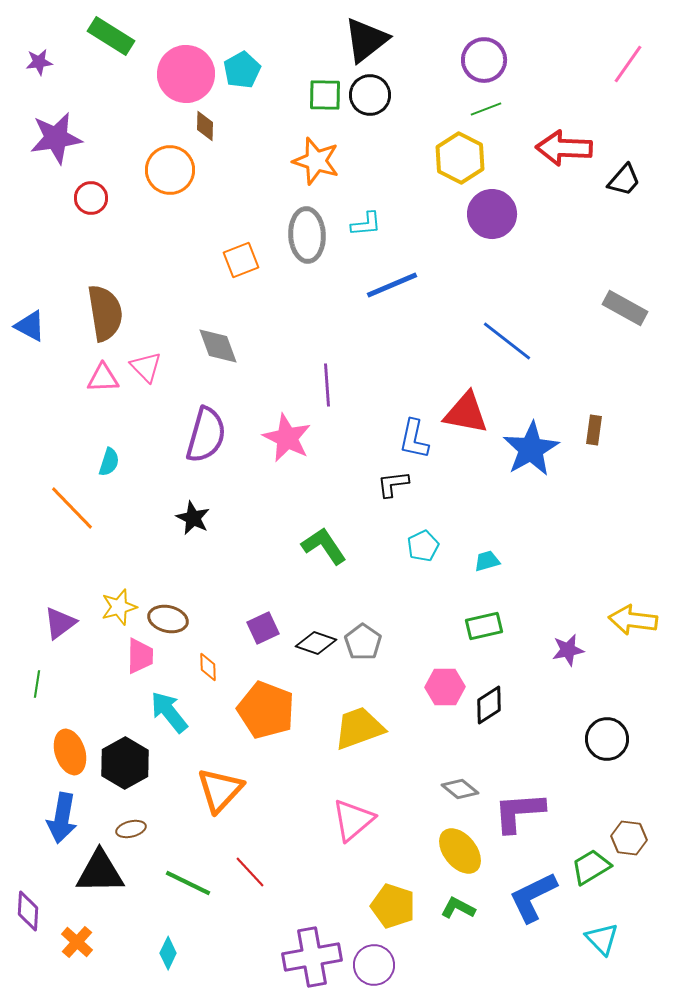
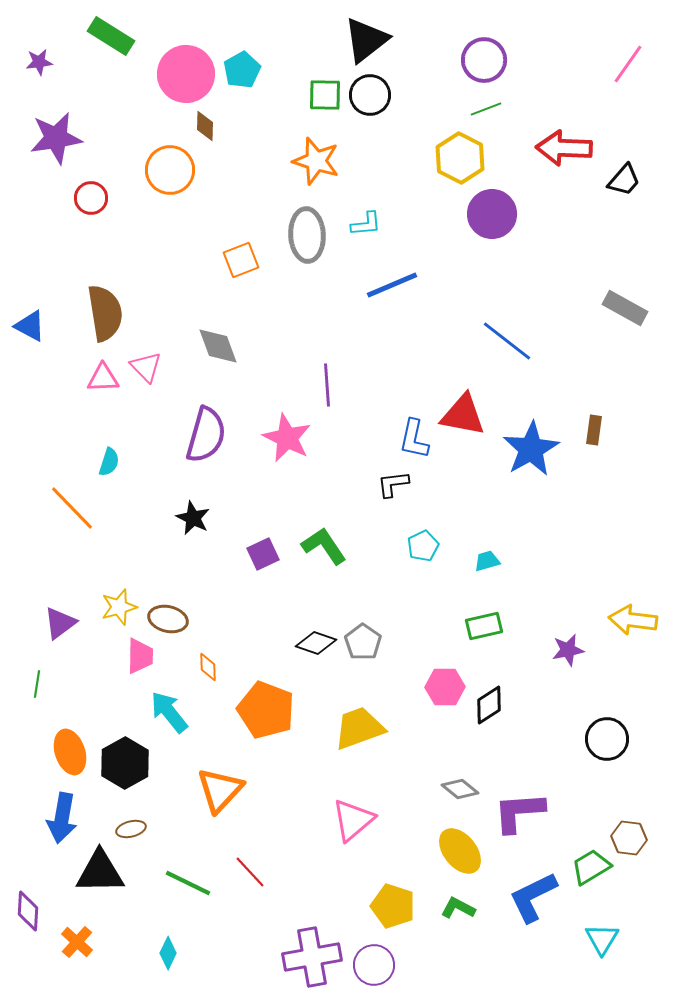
red triangle at (466, 413): moved 3 px left, 2 px down
purple square at (263, 628): moved 74 px up
cyan triangle at (602, 939): rotated 15 degrees clockwise
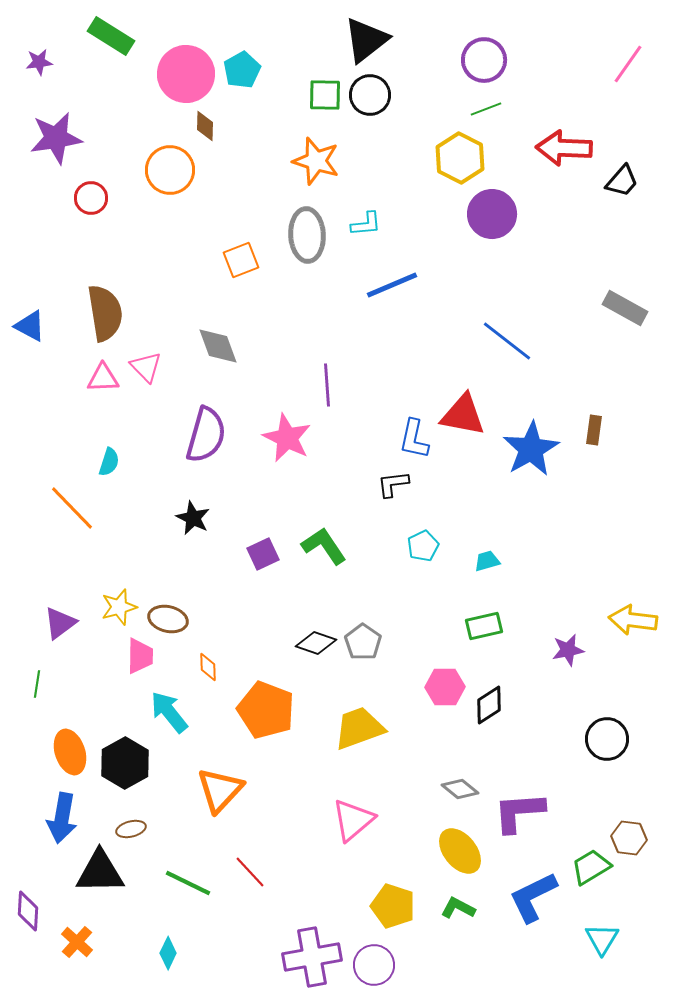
black trapezoid at (624, 180): moved 2 px left, 1 px down
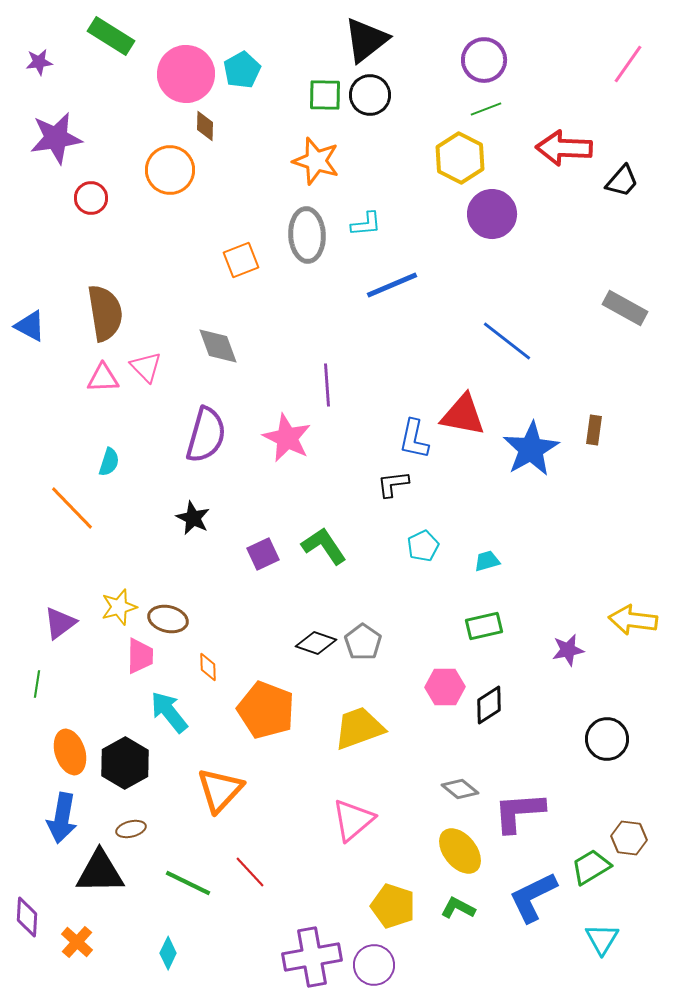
purple diamond at (28, 911): moved 1 px left, 6 px down
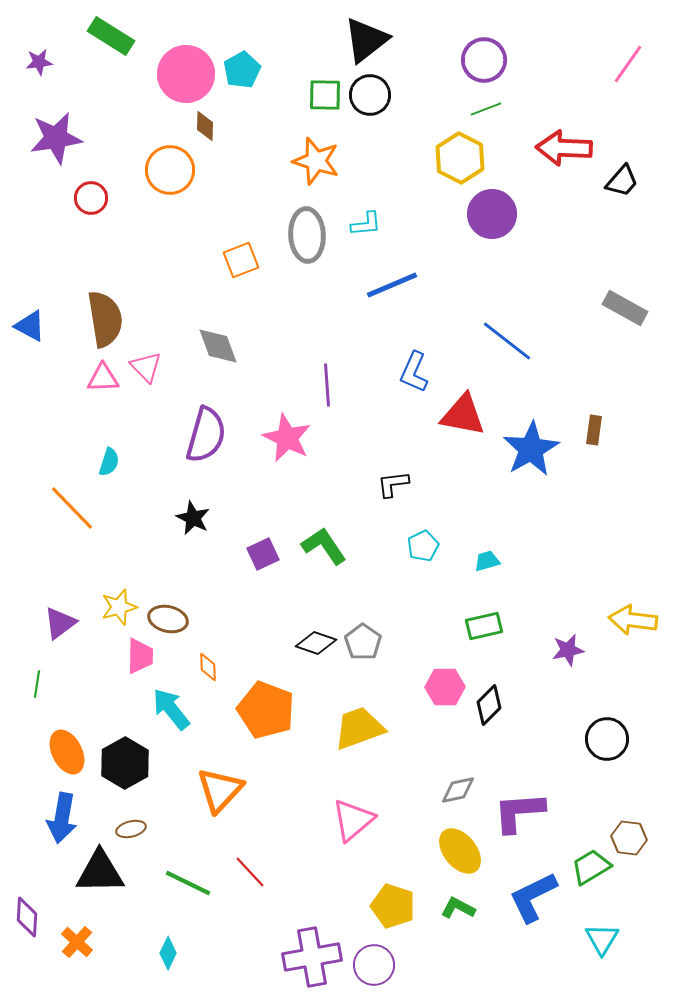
brown semicircle at (105, 313): moved 6 px down
blue L-shape at (414, 439): moved 67 px up; rotated 12 degrees clockwise
black diamond at (489, 705): rotated 12 degrees counterclockwise
cyan arrow at (169, 712): moved 2 px right, 3 px up
orange ellipse at (70, 752): moved 3 px left; rotated 9 degrees counterclockwise
gray diamond at (460, 789): moved 2 px left, 1 px down; rotated 51 degrees counterclockwise
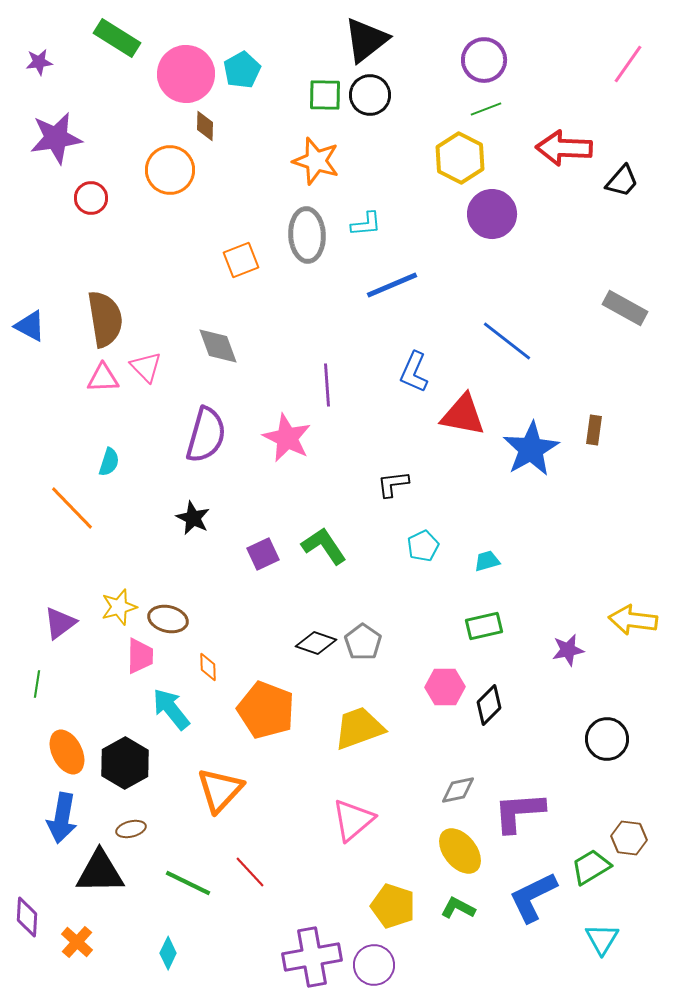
green rectangle at (111, 36): moved 6 px right, 2 px down
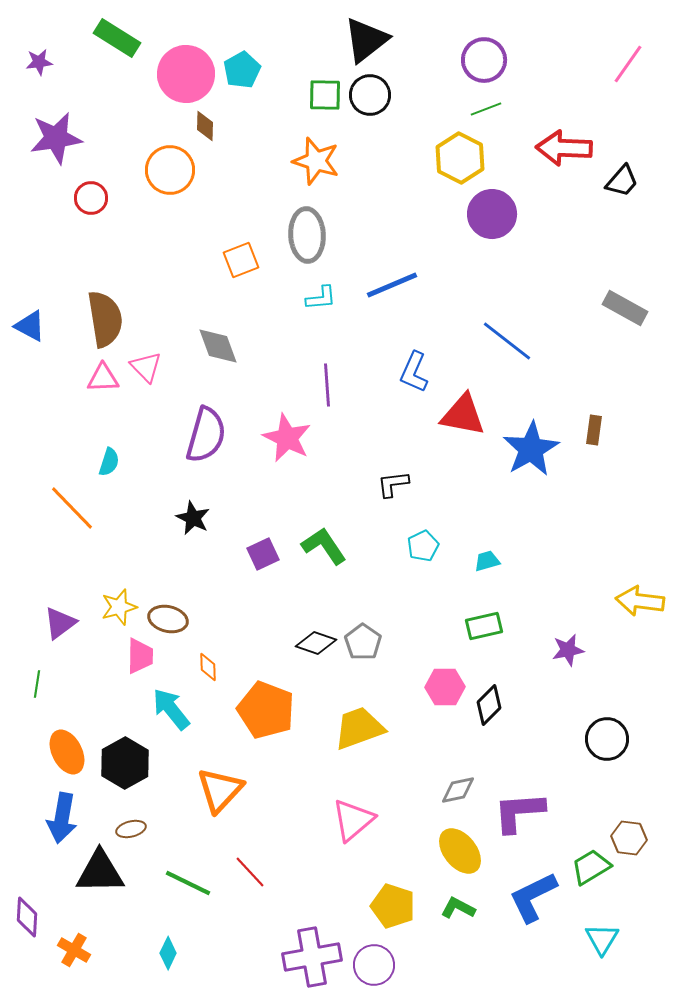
cyan L-shape at (366, 224): moved 45 px left, 74 px down
yellow arrow at (633, 620): moved 7 px right, 19 px up
orange cross at (77, 942): moved 3 px left, 8 px down; rotated 12 degrees counterclockwise
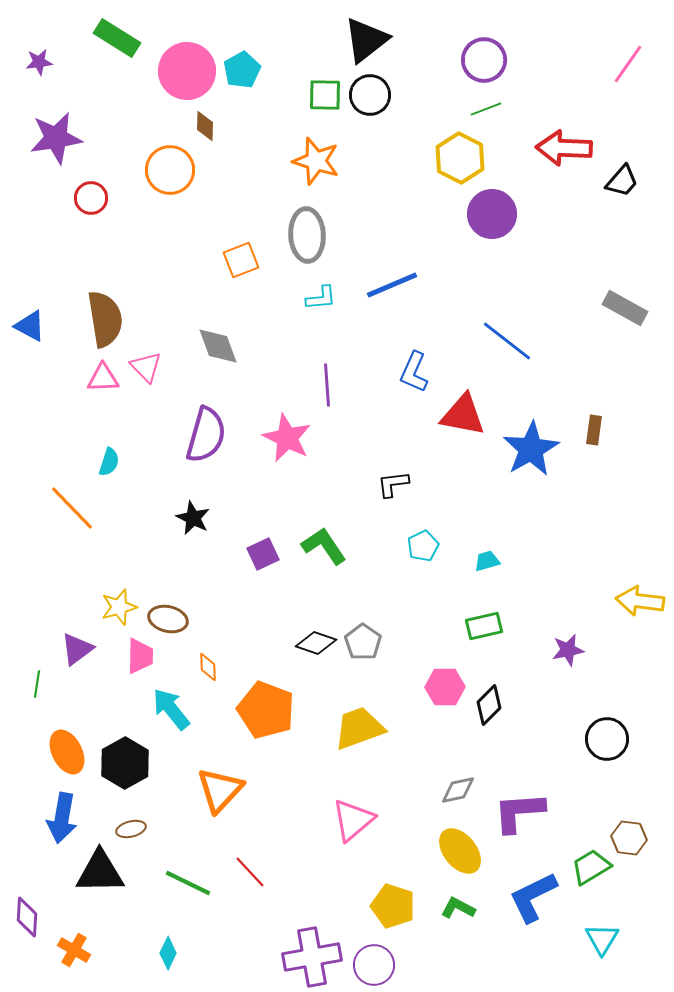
pink circle at (186, 74): moved 1 px right, 3 px up
purple triangle at (60, 623): moved 17 px right, 26 px down
